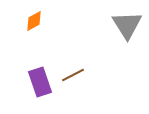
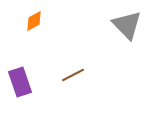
gray triangle: rotated 12 degrees counterclockwise
purple rectangle: moved 20 px left
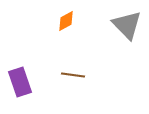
orange diamond: moved 32 px right
brown line: rotated 35 degrees clockwise
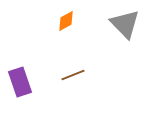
gray triangle: moved 2 px left, 1 px up
brown line: rotated 30 degrees counterclockwise
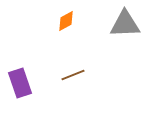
gray triangle: rotated 48 degrees counterclockwise
purple rectangle: moved 1 px down
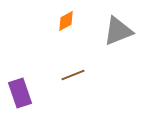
gray triangle: moved 7 px left, 7 px down; rotated 20 degrees counterclockwise
purple rectangle: moved 10 px down
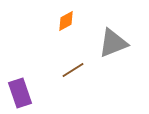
gray triangle: moved 5 px left, 12 px down
brown line: moved 5 px up; rotated 10 degrees counterclockwise
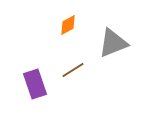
orange diamond: moved 2 px right, 4 px down
purple rectangle: moved 15 px right, 9 px up
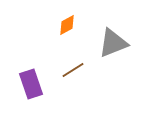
orange diamond: moved 1 px left
purple rectangle: moved 4 px left
